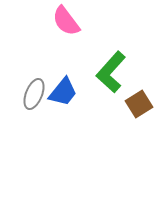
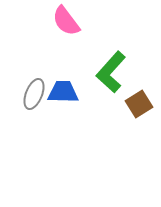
blue trapezoid: rotated 128 degrees counterclockwise
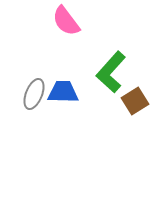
brown square: moved 4 px left, 3 px up
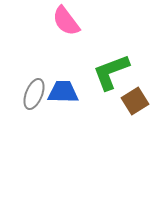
green L-shape: rotated 27 degrees clockwise
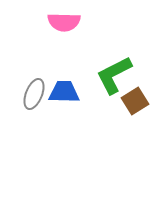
pink semicircle: moved 2 px left, 1 px down; rotated 52 degrees counterclockwise
green L-shape: moved 3 px right, 3 px down; rotated 6 degrees counterclockwise
blue trapezoid: moved 1 px right
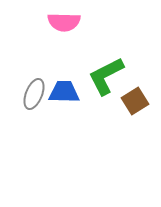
green L-shape: moved 8 px left, 1 px down
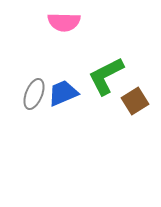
blue trapezoid: moved 1 px left, 1 px down; rotated 24 degrees counterclockwise
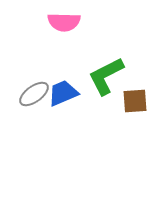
gray ellipse: rotated 32 degrees clockwise
brown square: rotated 28 degrees clockwise
